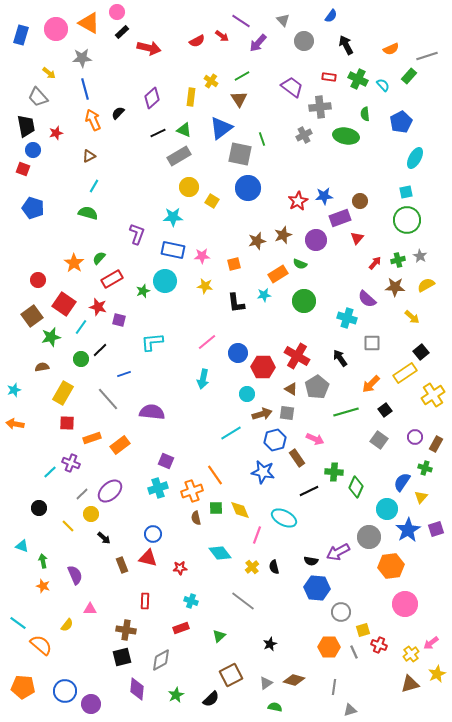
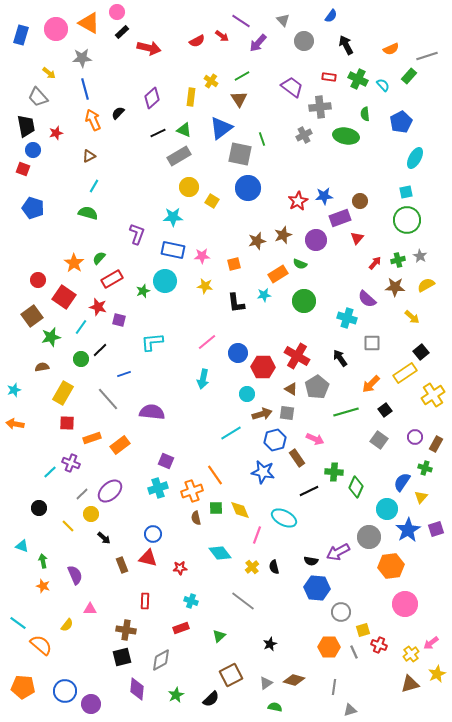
red square at (64, 304): moved 7 px up
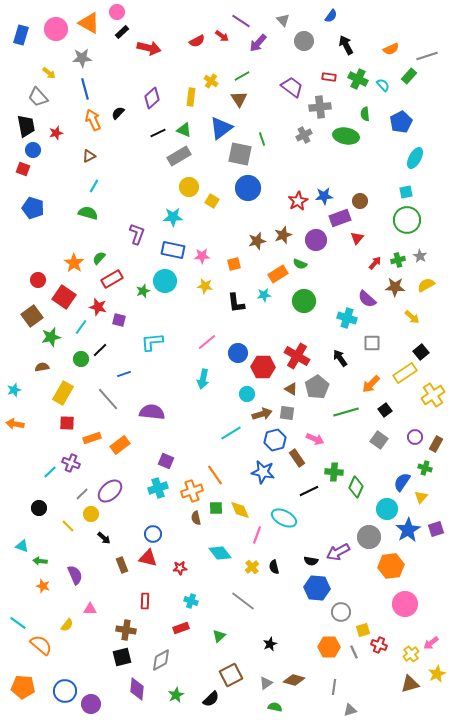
green arrow at (43, 561): moved 3 px left; rotated 72 degrees counterclockwise
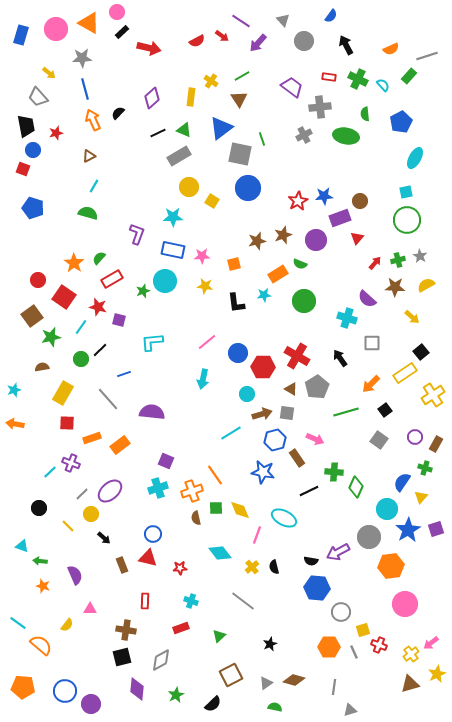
black semicircle at (211, 699): moved 2 px right, 5 px down
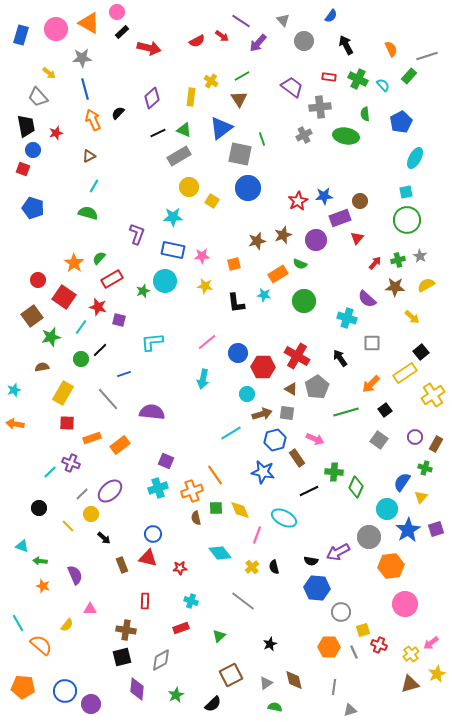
orange semicircle at (391, 49): rotated 91 degrees counterclockwise
cyan star at (264, 295): rotated 16 degrees clockwise
cyan line at (18, 623): rotated 24 degrees clockwise
brown diamond at (294, 680): rotated 60 degrees clockwise
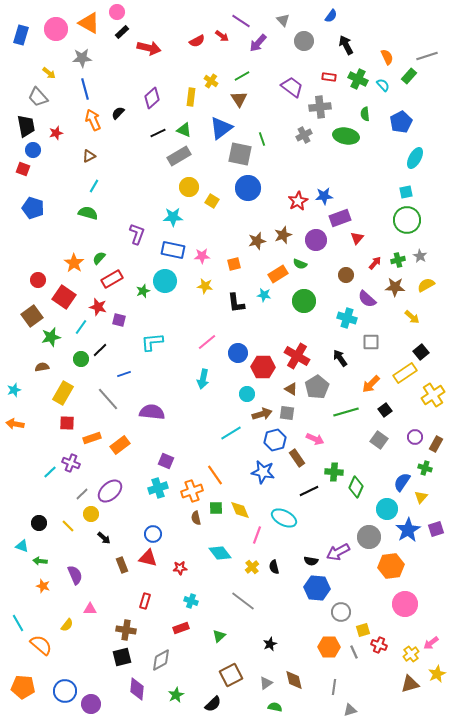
orange semicircle at (391, 49): moved 4 px left, 8 px down
brown circle at (360, 201): moved 14 px left, 74 px down
gray square at (372, 343): moved 1 px left, 1 px up
black circle at (39, 508): moved 15 px down
red rectangle at (145, 601): rotated 14 degrees clockwise
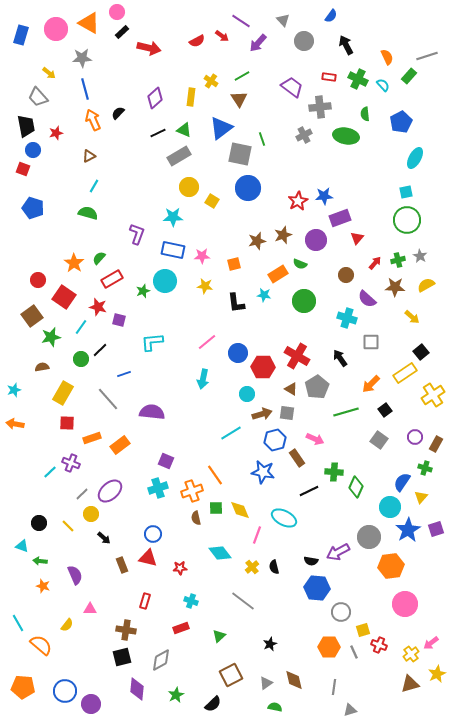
purple diamond at (152, 98): moved 3 px right
cyan circle at (387, 509): moved 3 px right, 2 px up
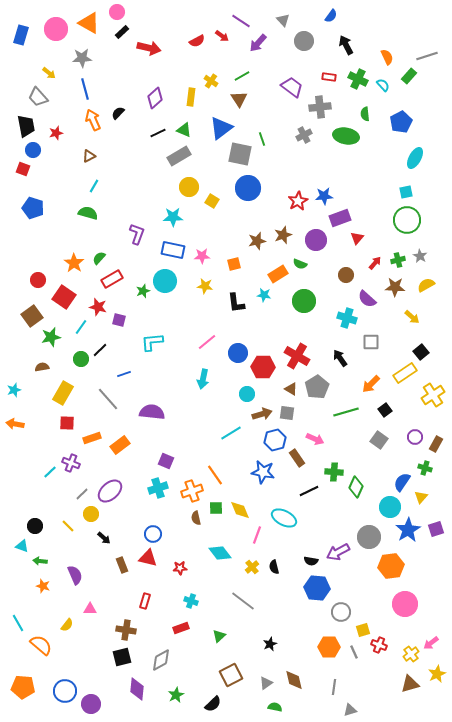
black circle at (39, 523): moved 4 px left, 3 px down
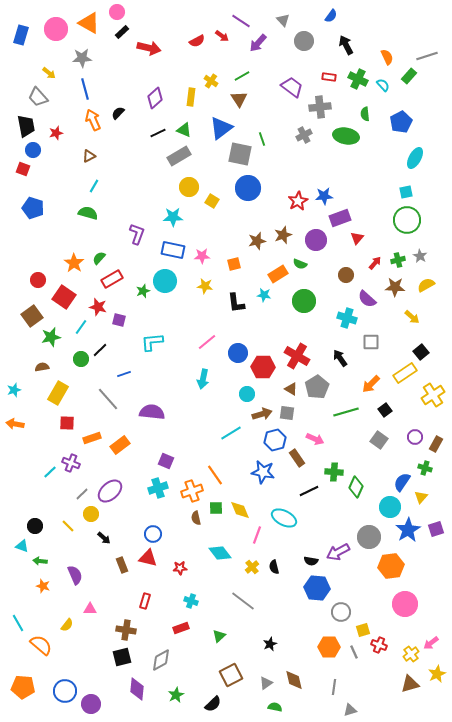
yellow rectangle at (63, 393): moved 5 px left
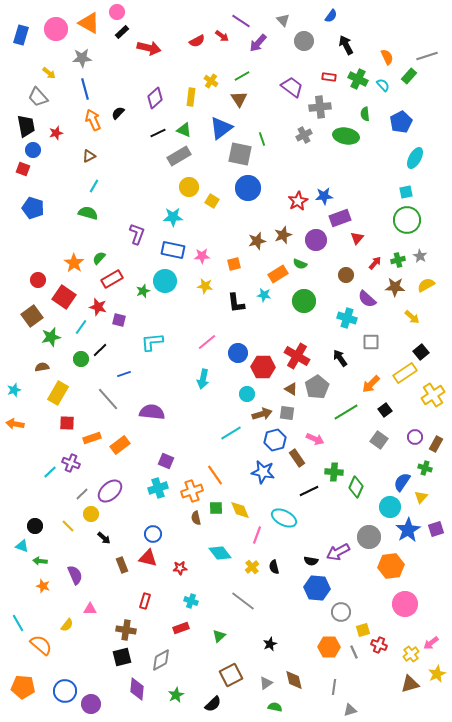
green line at (346, 412): rotated 15 degrees counterclockwise
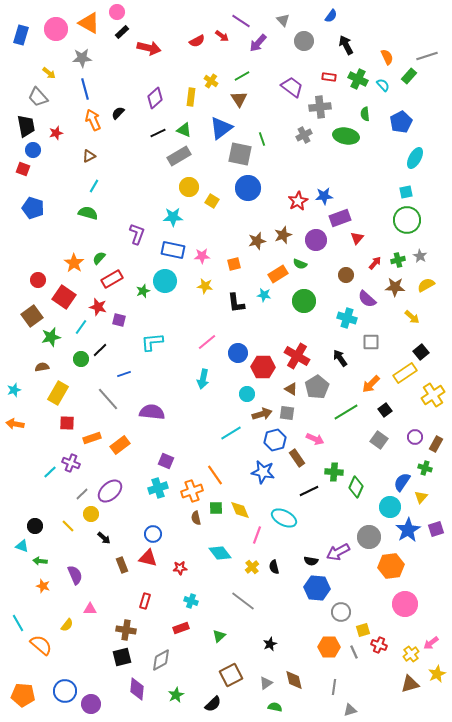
orange pentagon at (23, 687): moved 8 px down
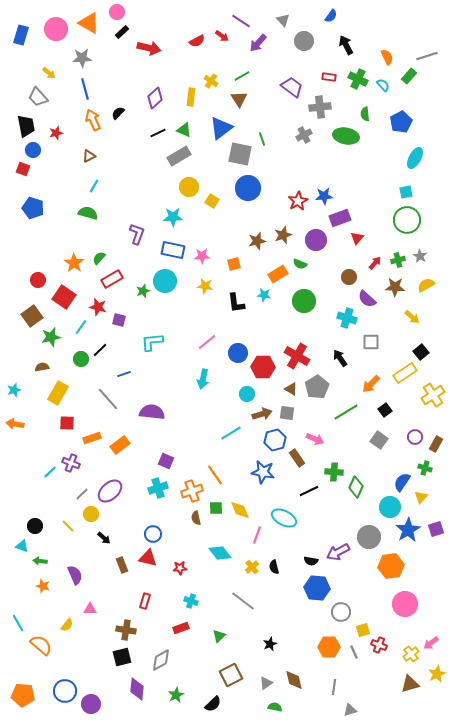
brown circle at (346, 275): moved 3 px right, 2 px down
